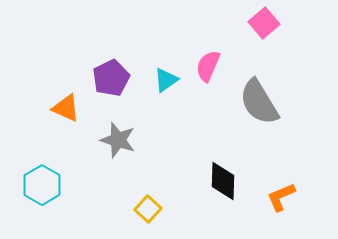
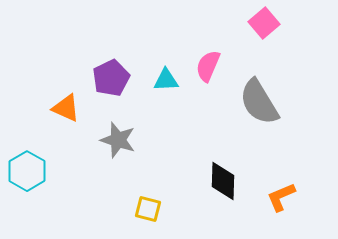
cyan triangle: rotated 32 degrees clockwise
cyan hexagon: moved 15 px left, 14 px up
yellow square: rotated 28 degrees counterclockwise
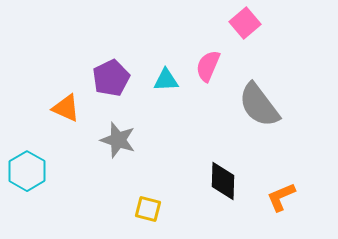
pink square: moved 19 px left
gray semicircle: moved 3 px down; rotated 6 degrees counterclockwise
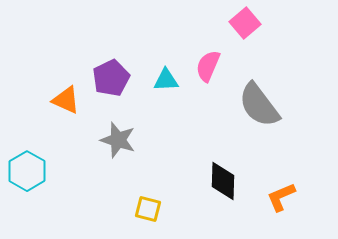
orange triangle: moved 8 px up
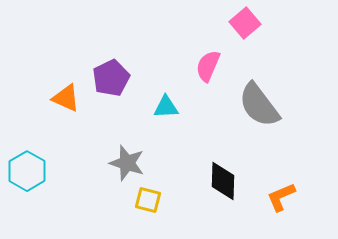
cyan triangle: moved 27 px down
orange triangle: moved 2 px up
gray star: moved 9 px right, 23 px down
yellow square: moved 9 px up
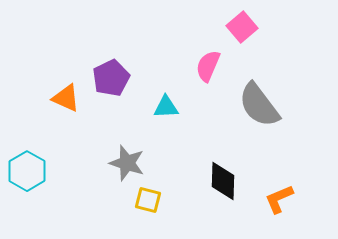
pink square: moved 3 px left, 4 px down
orange L-shape: moved 2 px left, 2 px down
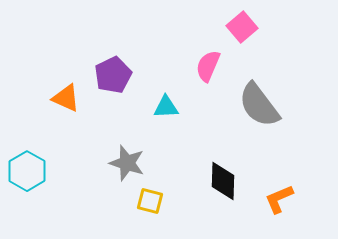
purple pentagon: moved 2 px right, 3 px up
yellow square: moved 2 px right, 1 px down
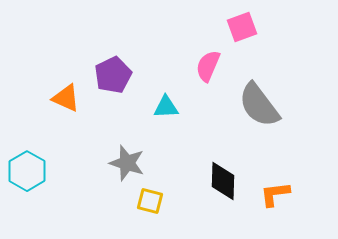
pink square: rotated 20 degrees clockwise
orange L-shape: moved 4 px left, 5 px up; rotated 16 degrees clockwise
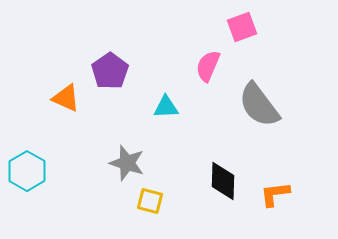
purple pentagon: moved 3 px left, 4 px up; rotated 9 degrees counterclockwise
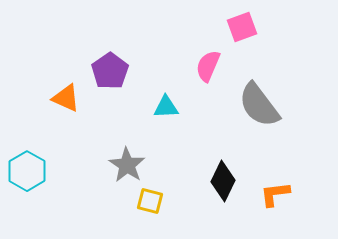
gray star: moved 2 px down; rotated 15 degrees clockwise
black diamond: rotated 24 degrees clockwise
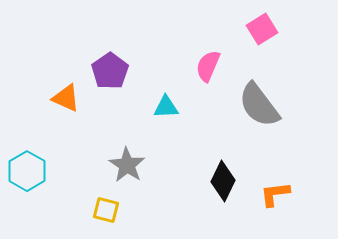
pink square: moved 20 px right, 2 px down; rotated 12 degrees counterclockwise
yellow square: moved 44 px left, 9 px down
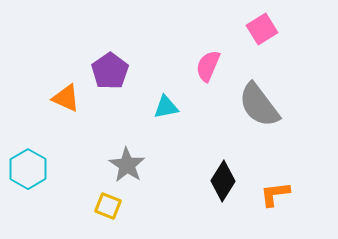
cyan triangle: rotated 8 degrees counterclockwise
cyan hexagon: moved 1 px right, 2 px up
black diamond: rotated 6 degrees clockwise
yellow square: moved 2 px right, 4 px up; rotated 8 degrees clockwise
